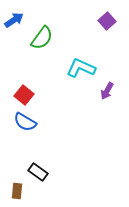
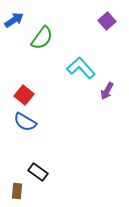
cyan L-shape: rotated 24 degrees clockwise
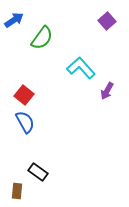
blue semicircle: rotated 150 degrees counterclockwise
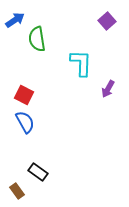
blue arrow: moved 1 px right
green semicircle: moved 5 px left, 1 px down; rotated 135 degrees clockwise
cyan L-shape: moved 5 px up; rotated 44 degrees clockwise
purple arrow: moved 1 px right, 2 px up
red square: rotated 12 degrees counterclockwise
brown rectangle: rotated 42 degrees counterclockwise
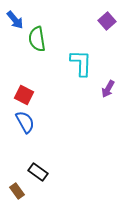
blue arrow: rotated 84 degrees clockwise
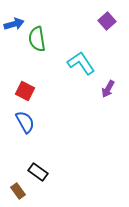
blue arrow: moved 1 px left, 4 px down; rotated 66 degrees counterclockwise
cyan L-shape: rotated 36 degrees counterclockwise
red square: moved 1 px right, 4 px up
brown rectangle: moved 1 px right
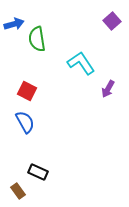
purple square: moved 5 px right
red square: moved 2 px right
black rectangle: rotated 12 degrees counterclockwise
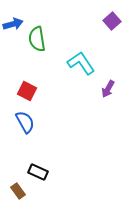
blue arrow: moved 1 px left
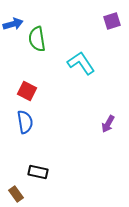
purple square: rotated 24 degrees clockwise
purple arrow: moved 35 px down
blue semicircle: rotated 20 degrees clockwise
black rectangle: rotated 12 degrees counterclockwise
brown rectangle: moved 2 px left, 3 px down
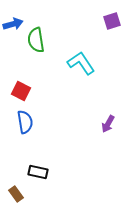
green semicircle: moved 1 px left, 1 px down
red square: moved 6 px left
